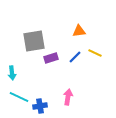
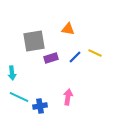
orange triangle: moved 11 px left, 2 px up; rotated 16 degrees clockwise
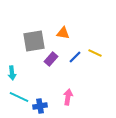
orange triangle: moved 5 px left, 4 px down
purple rectangle: moved 1 px down; rotated 32 degrees counterclockwise
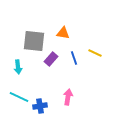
gray square: rotated 15 degrees clockwise
blue line: moved 1 px left, 1 px down; rotated 64 degrees counterclockwise
cyan arrow: moved 6 px right, 6 px up
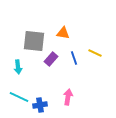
blue cross: moved 1 px up
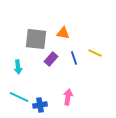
gray square: moved 2 px right, 2 px up
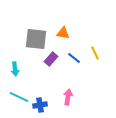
yellow line: rotated 40 degrees clockwise
blue line: rotated 32 degrees counterclockwise
cyan arrow: moved 3 px left, 2 px down
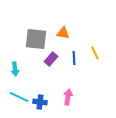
blue line: rotated 48 degrees clockwise
blue cross: moved 3 px up; rotated 16 degrees clockwise
